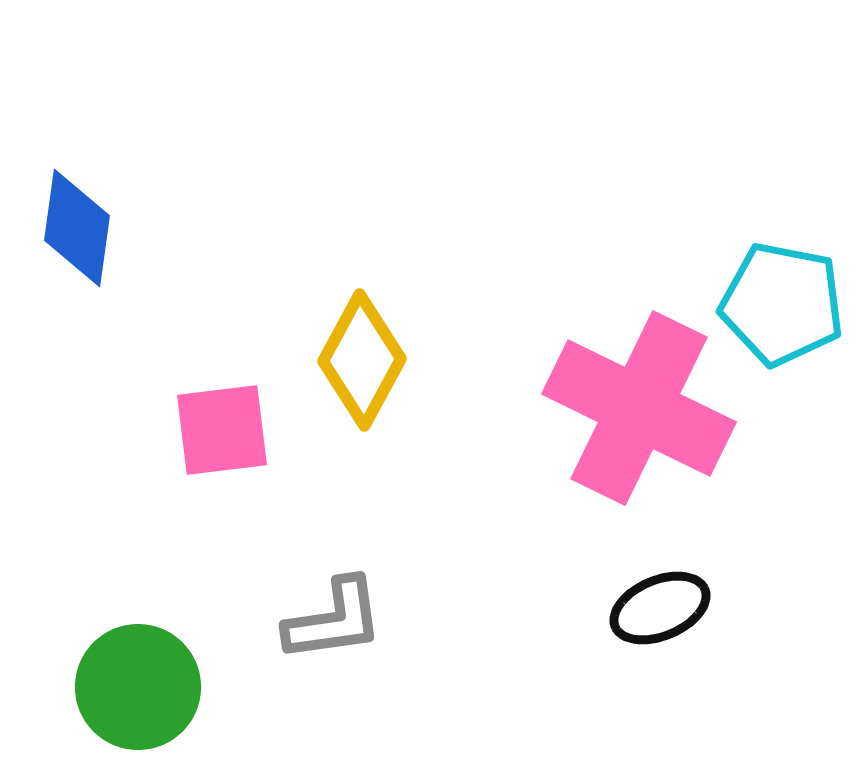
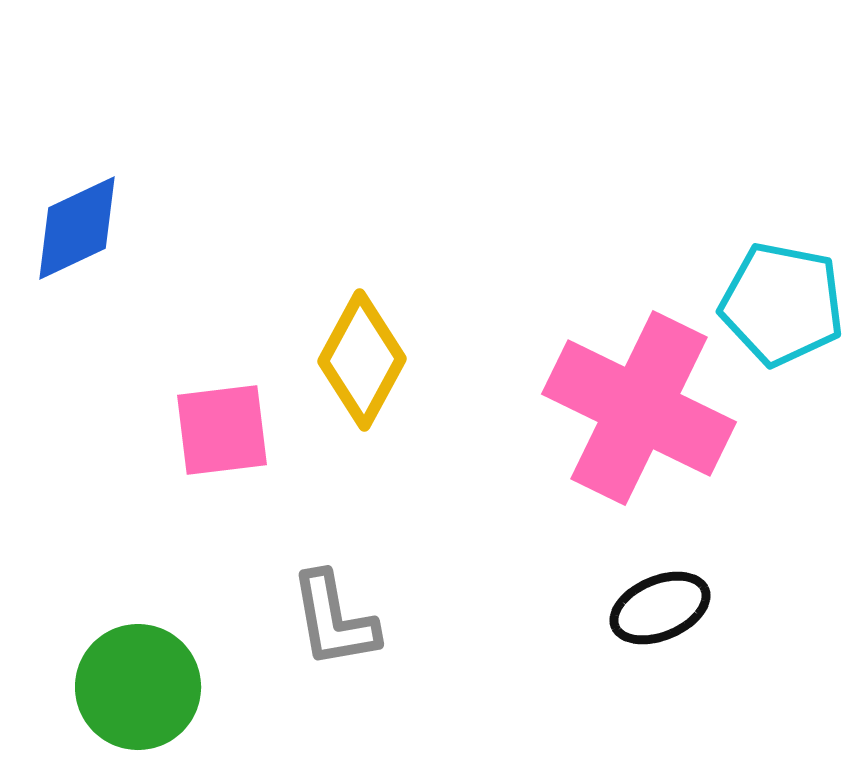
blue diamond: rotated 57 degrees clockwise
gray L-shape: rotated 88 degrees clockwise
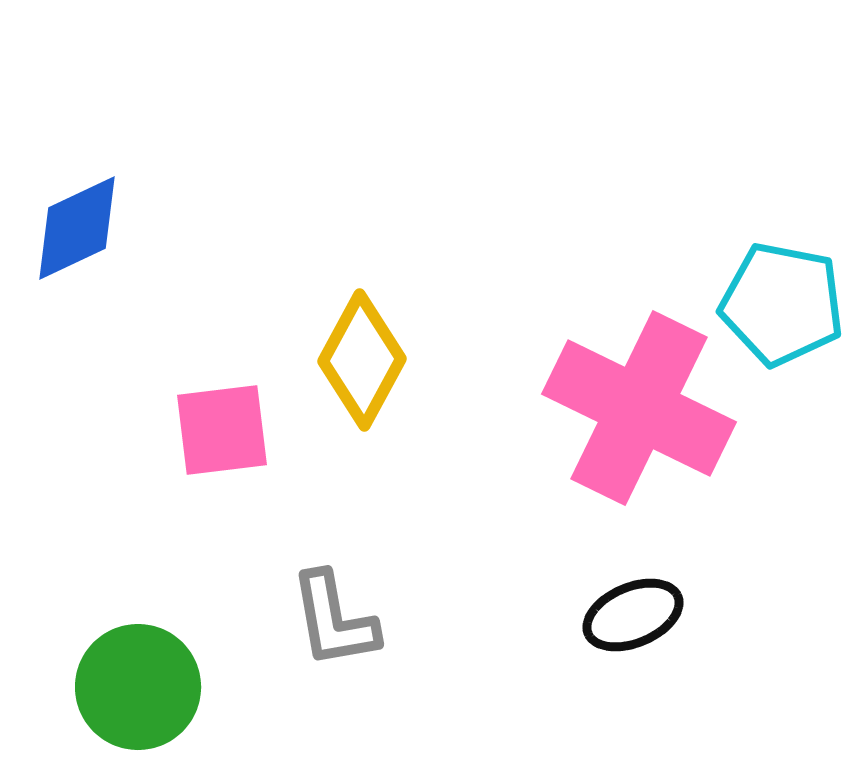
black ellipse: moved 27 px left, 7 px down
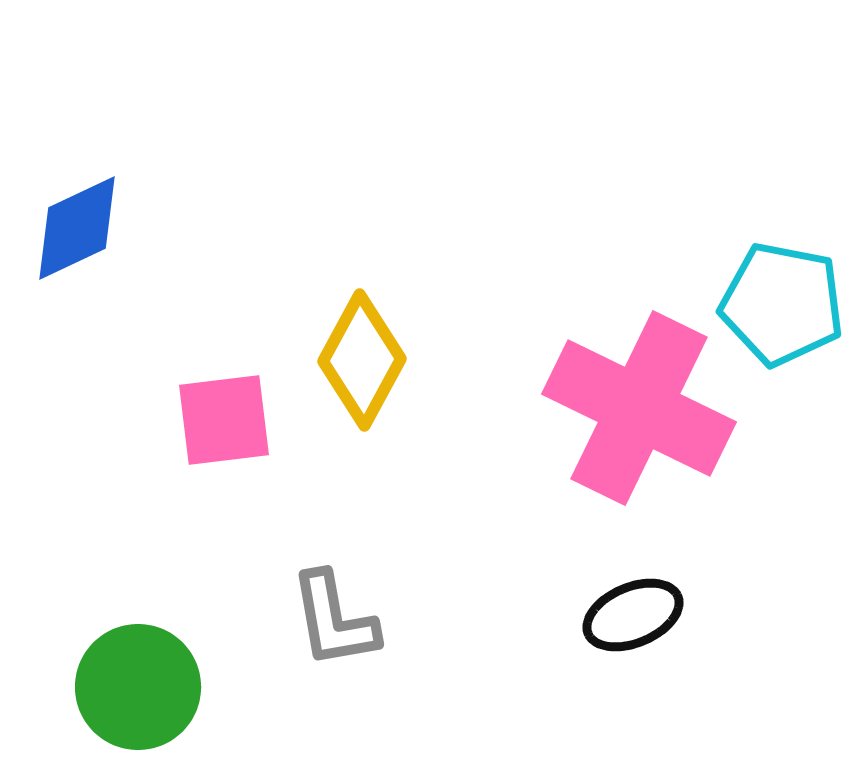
pink square: moved 2 px right, 10 px up
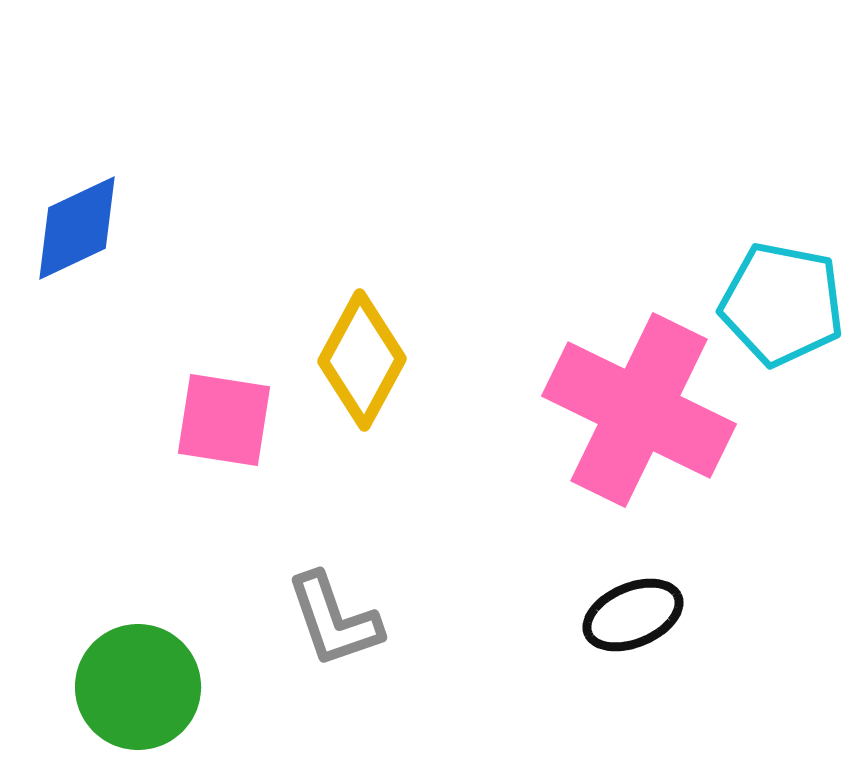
pink cross: moved 2 px down
pink square: rotated 16 degrees clockwise
gray L-shape: rotated 9 degrees counterclockwise
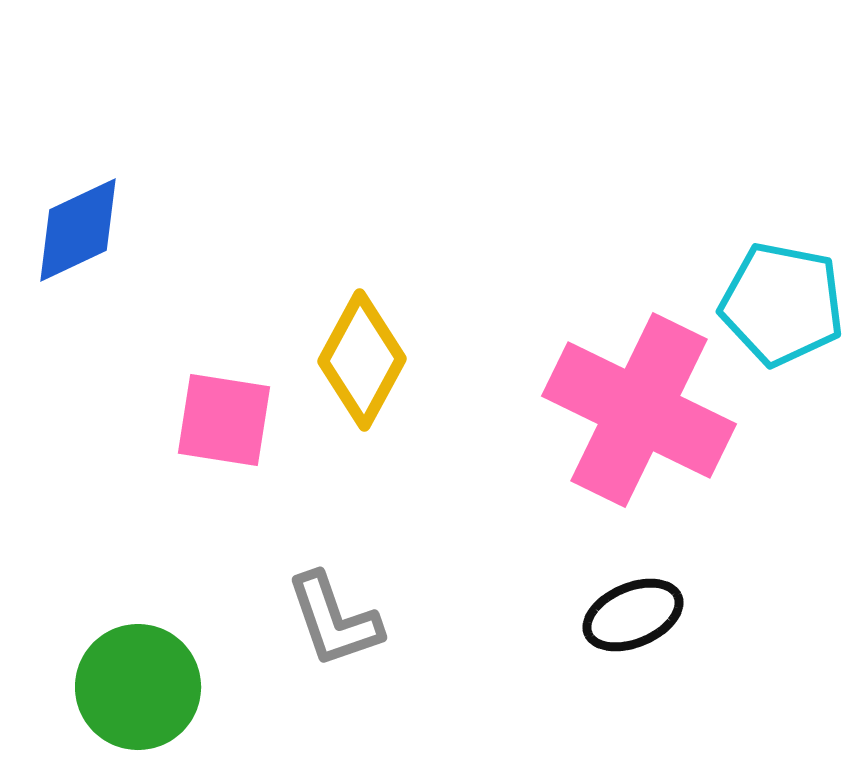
blue diamond: moved 1 px right, 2 px down
